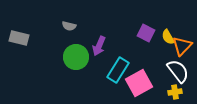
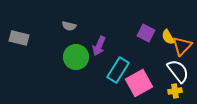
yellow cross: moved 1 px up
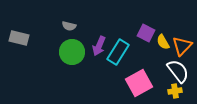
yellow semicircle: moved 5 px left, 5 px down
green circle: moved 4 px left, 5 px up
cyan rectangle: moved 18 px up
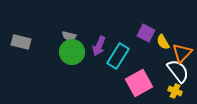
gray semicircle: moved 10 px down
gray rectangle: moved 2 px right, 4 px down
orange triangle: moved 7 px down
cyan rectangle: moved 4 px down
yellow cross: rotated 32 degrees clockwise
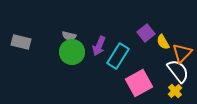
purple square: rotated 24 degrees clockwise
yellow cross: rotated 24 degrees clockwise
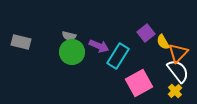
purple arrow: rotated 90 degrees counterclockwise
orange triangle: moved 4 px left
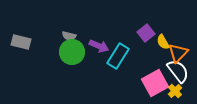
pink square: moved 16 px right
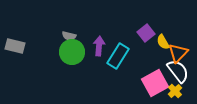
gray rectangle: moved 6 px left, 4 px down
purple arrow: rotated 108 degrees counterclockwise
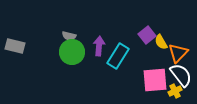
purple square: moved 1 px right, 2 px down
yellow semicircle: moved 2 px left
white semicircle: moved 3 px right, 4 px down
pink square: moved 3 px up; rotated 24 degrees clockwise
yellow cross: rotated 16 degrees clockwise
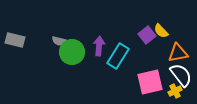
gray semicircle: moved 10 px left, 5 px down
yellow semicircle: moved 11 px up; rotated 14 degrees counterclockwise
gray rectangle: moved 6 px up
orange triangle: rotated 35 degrees clockwise
pink square: moved 5 px left, 2 px down; rotated 8 degrees counterclockwise
